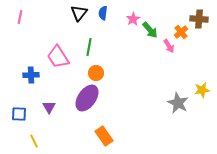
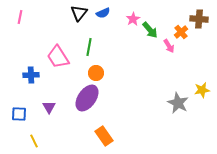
blue semicircle: rotated 120 degrees counterclockwise
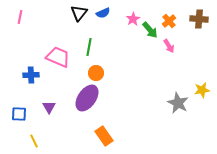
orange cross: moved 12 px left, 11 px up
pink trapezoid: rotated 145 degrees clockwise
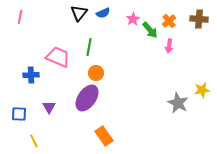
pink arrow: rotated 40 degrees clockwise
